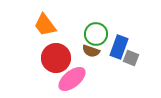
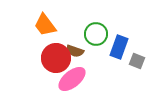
brown semicircle: moved 16 px left
gray square: moved 6 px right, 3 px down
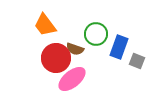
brown semicircle: moved 2 px up
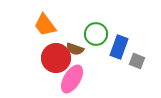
pink ellipse: rotated 20 degrees counterclockwise
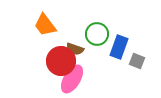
green circle: moved 1 px right
red circle: moved 5 px right, 3 px down
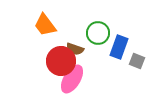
green circle: moved 1 px right, 1 px up
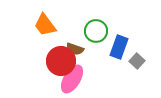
green circle: moved 2 px left, 2 px up
gray square: rotated 21 degrees clockwise
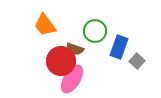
green circle: moved 1 px left
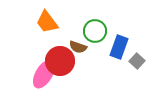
orange trapezoid: moved 2 px right, 3 px up
brown semicircle: moved 3 px right, 2 px up
red circle: moved 1 px left
pink ellipse: moved 28 px left, 5 px up
